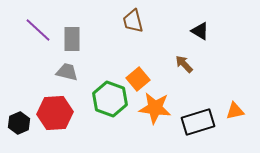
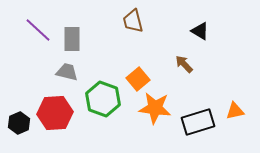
green hexagon: moved 7 px left
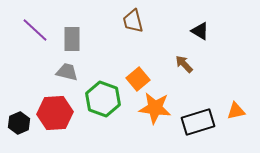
purple line: moved 3 px left
orange triangle: moved 1 px right
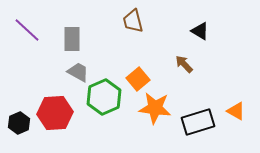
purple line: moved 8 px left
gray trapezoid: moved 11 px right; rotated 15 degrees clockwise
green hexagon: moved 1 px right, 2 px up; rotated 16 degrees clockwise
orange triangle: rotated 42 degrees clockwise
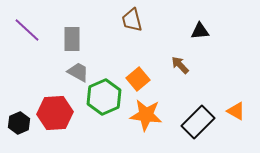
brown trapezoid: moved 1 px left, 1 px up
black triangle: rotated 36 degrees counterclockwise
brown arrow: moved 4 px left, 1 px down
orange star: moved 9 px left, 7 px down
black rectangle: rotated 28 degrees counterclockwise
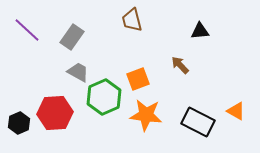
gray rectangle: moved 2 px up; rotated 35 degrees clockwise
orange square: rotated 20 degrees clockwise
black rectangle: rotated 72 degrees clockwise
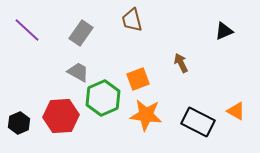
black triangle: moved 24 px right; rotated 18 degrees counterclockwise
gray rectangle: moved 9 px right, 4 px up
brown arrow: moved 1 px right, 2 px up; rotated 18 degrees clockwise
green hexagon: moved 1 px left, 1 px down
red hexagon: moved 6 px right, 3 px down
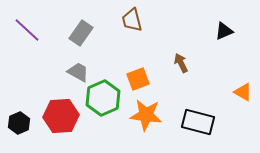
orange triangle: moved 7 px right, 19 px up
black rectangle: rotated 12 degrees counterclockwise
